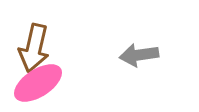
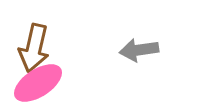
gray arrow: moved 5 px up
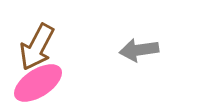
brown arrow: moved 3 px right, 1 px up; rotated 15 degrees clockwise
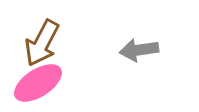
brown arrow: moved 5 px right, 4 px up
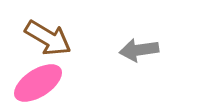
brown arrow: moved 6 px right, 5 px up; rotated 87 degrees counterclockwise
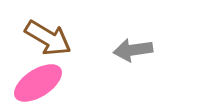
gray arrow: moved 6 px left
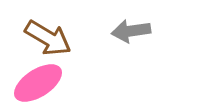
gray arrow: moved 2 px left, 19 px up
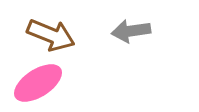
brown arrow: moved 3 px right, 3 px up; rotated 9 degrees counterclockwise
